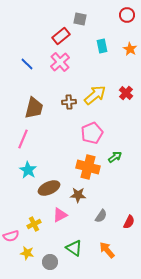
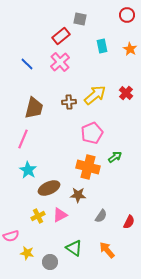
yellow cross: moved 4 px right, 8 px up
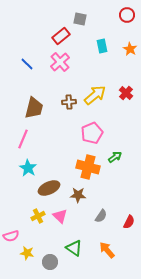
cyan star: moved 2 px up
pink triangle: moved 1 px down; rotated 49 degrees counterclockwise
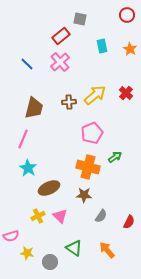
brown star: moved 6 px right
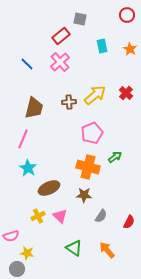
gray circle: moved 33 px left, 7 px down
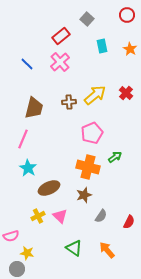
gray square: moved 7 px right; rotated 32 degrees clockwise
brown star: rotated 21 degrees counterclockwise
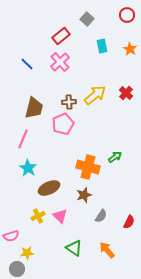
pink pentagon: moved 29 px left, 9 px up
yellow star: rotated 16 degrees counterclockwise
